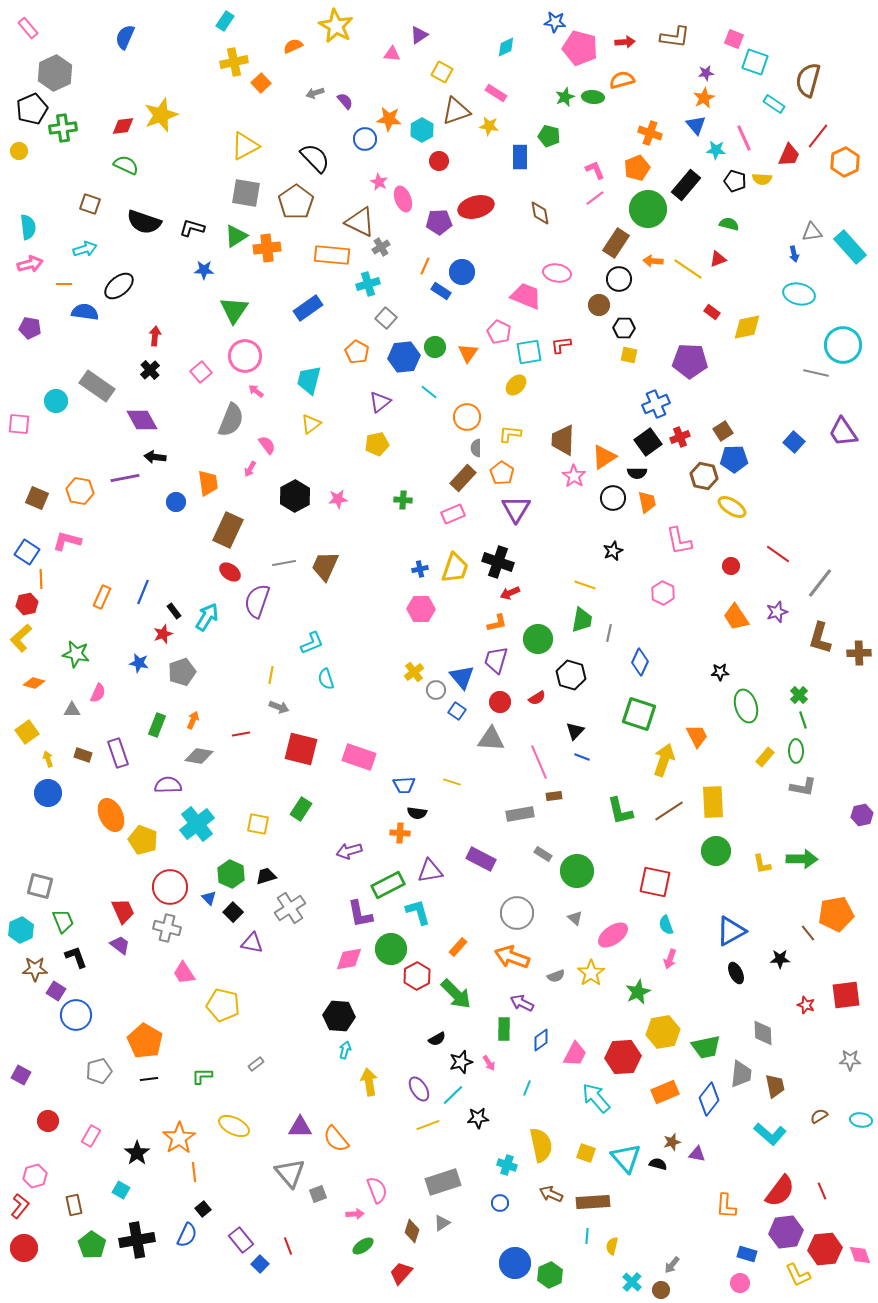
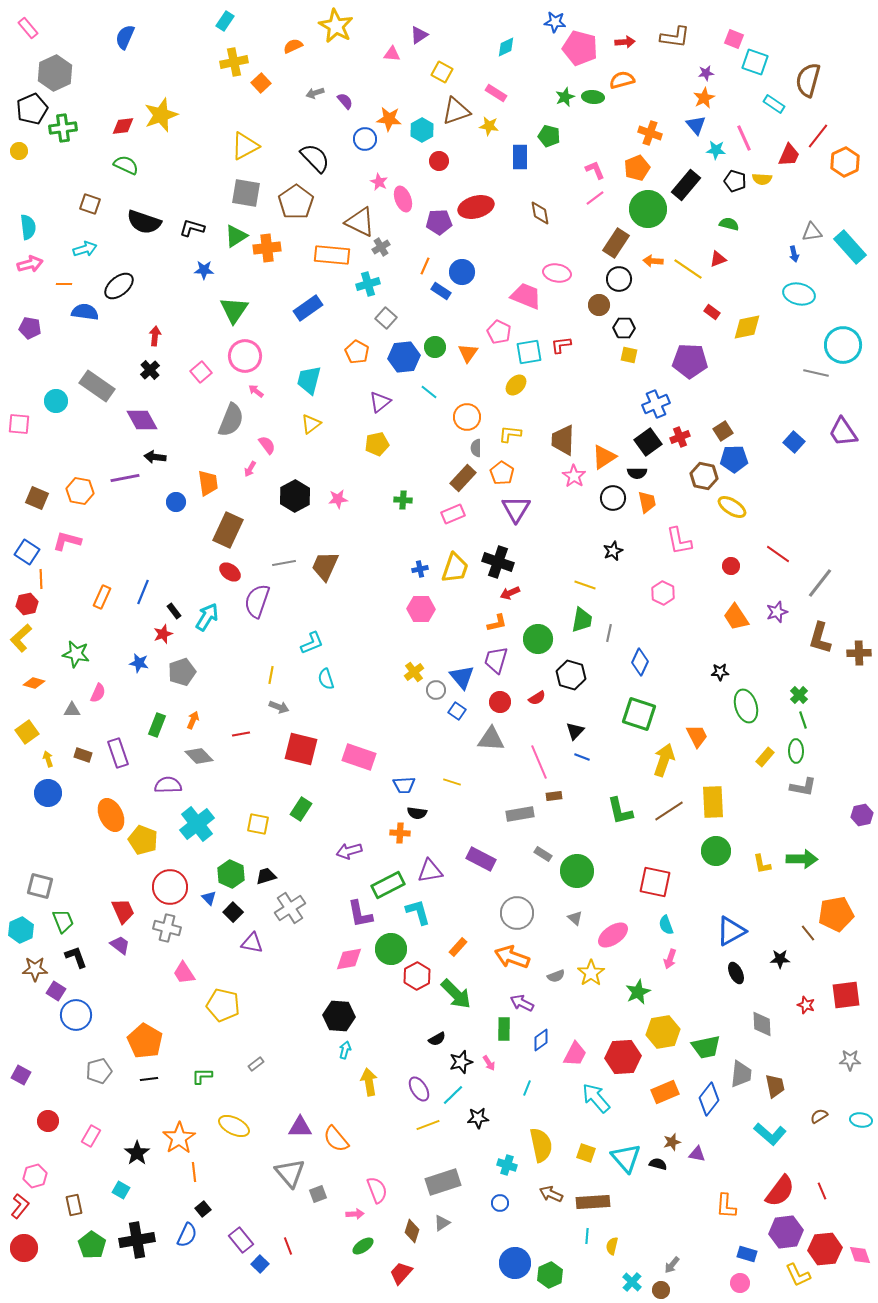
gray diamond at (199, 756): rotated 36 degrees clockwise
gray diamond at (763, 1033): moved 1 px left, 9 px up
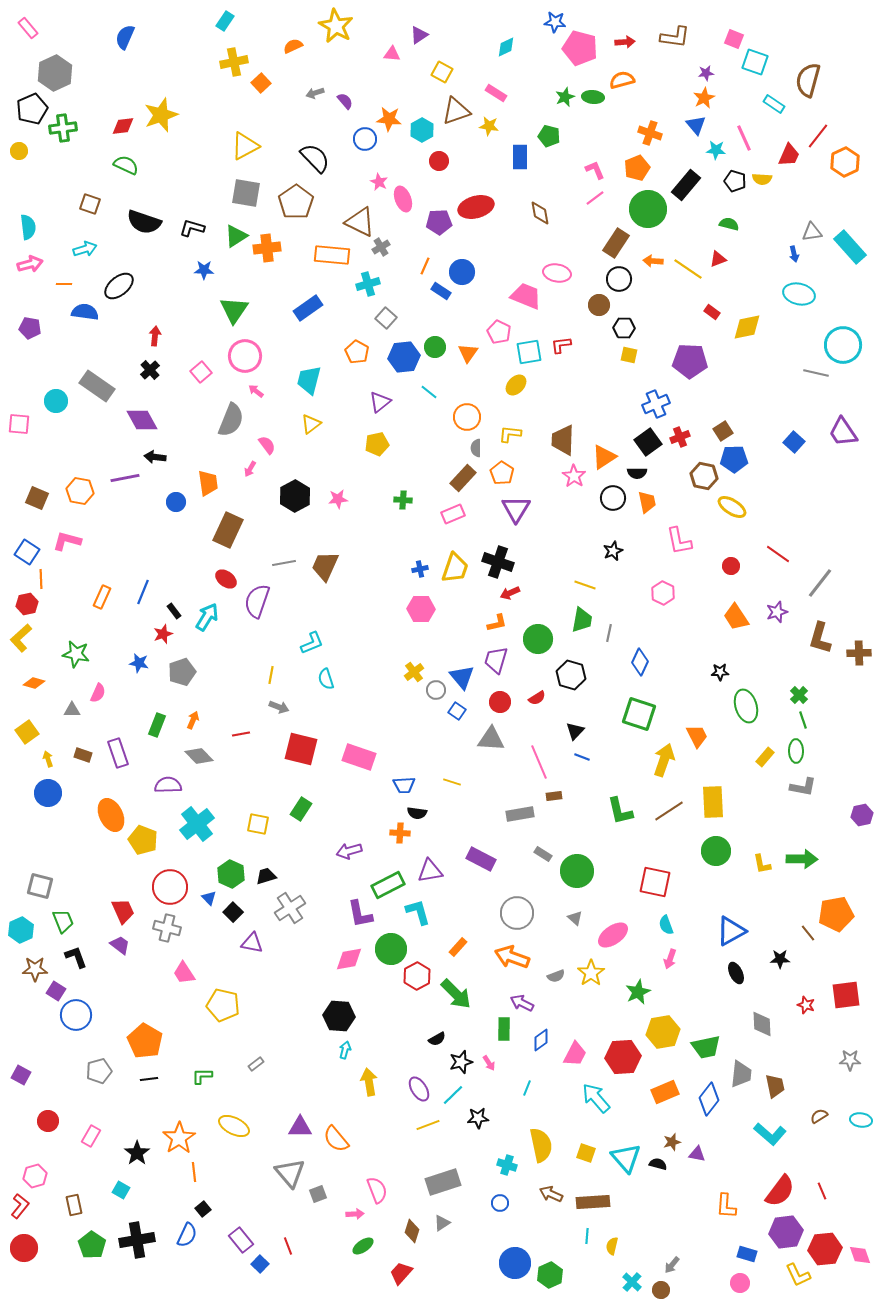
red ellipse at (230, 572): moved 4 px left, 7 px down
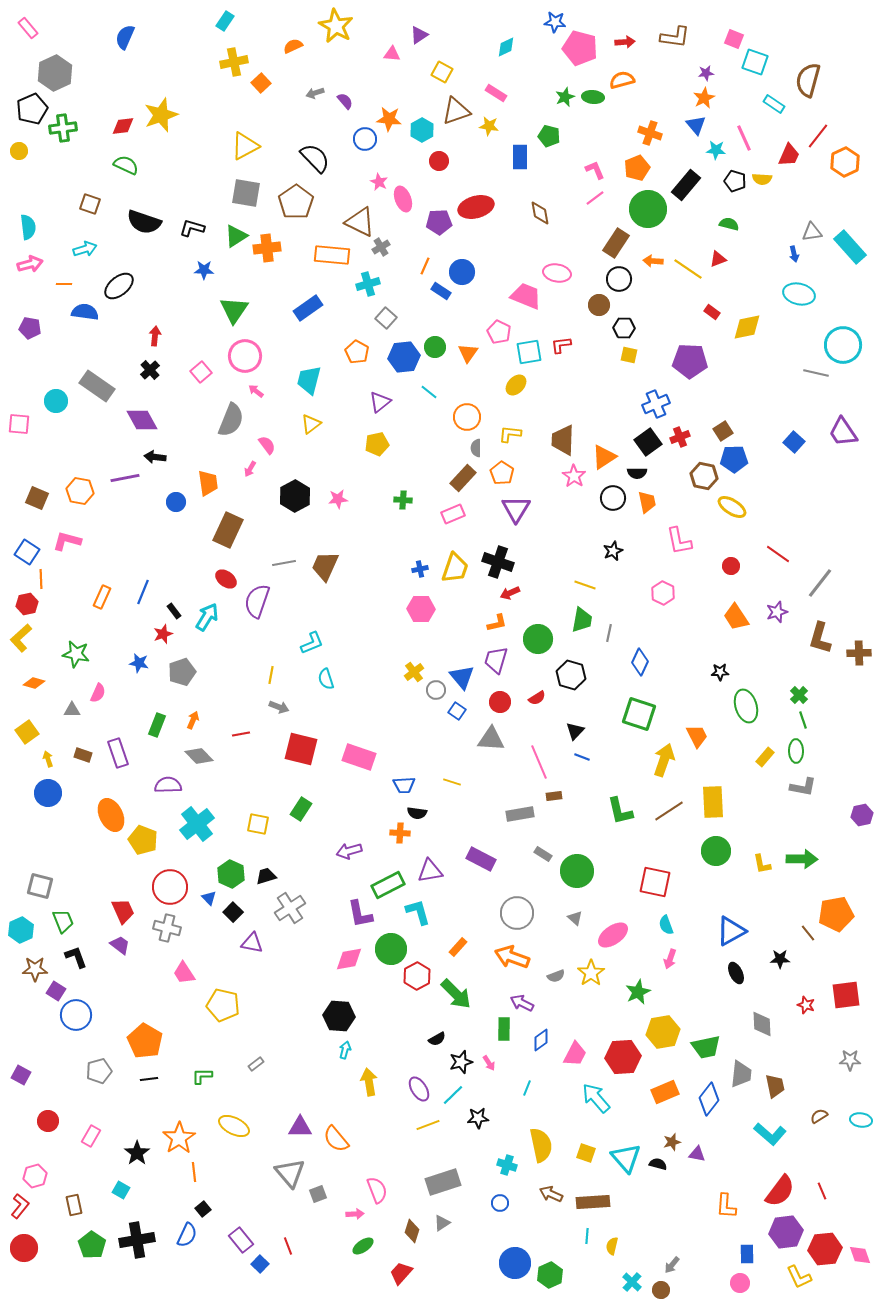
blue rectangle at (747, 1254): rotated 72 degrees clockwise
yellow L-shape at (798, 1275): moved 1 px right, 2 px down
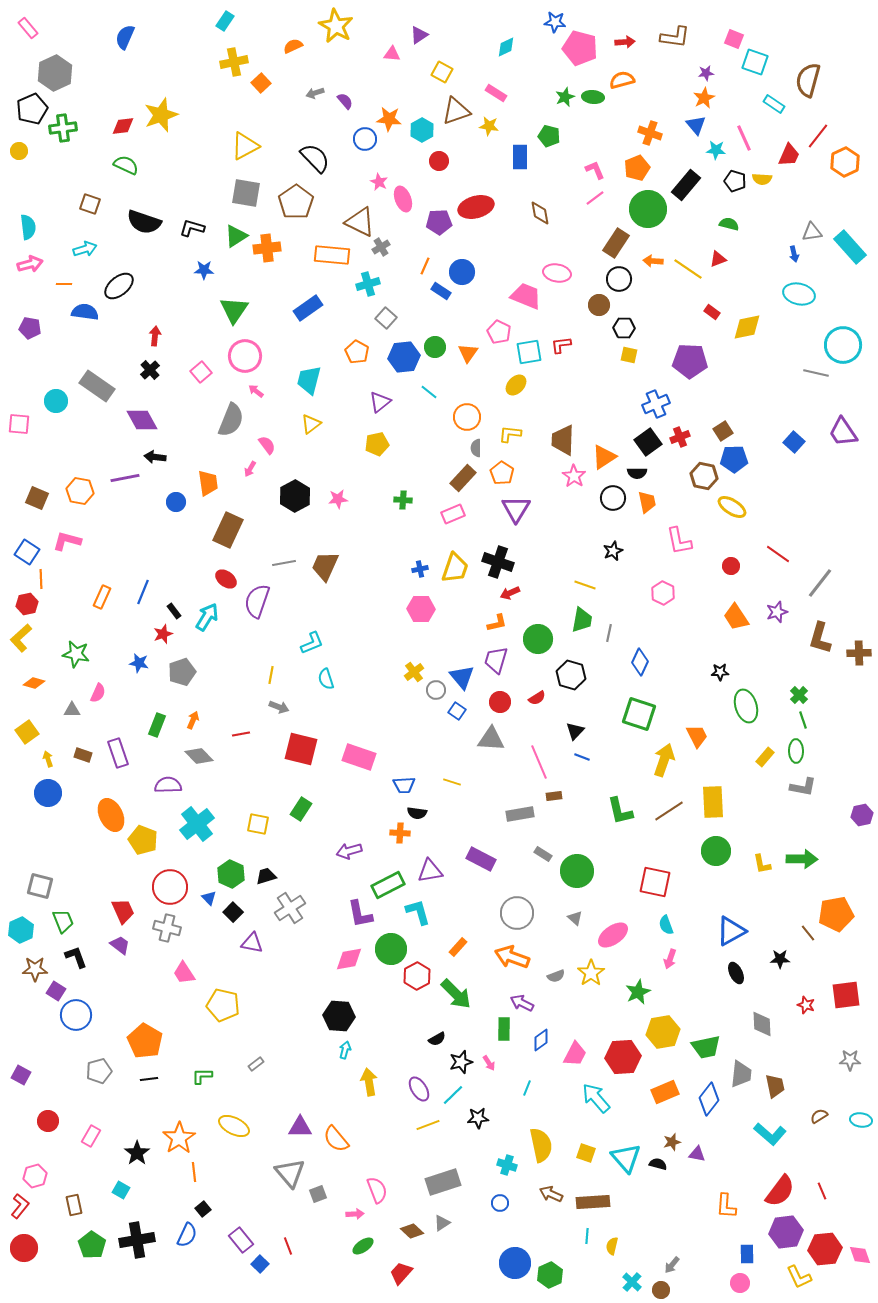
brown diamond at (412, 1231): rotated 65 degrees counterclockwise
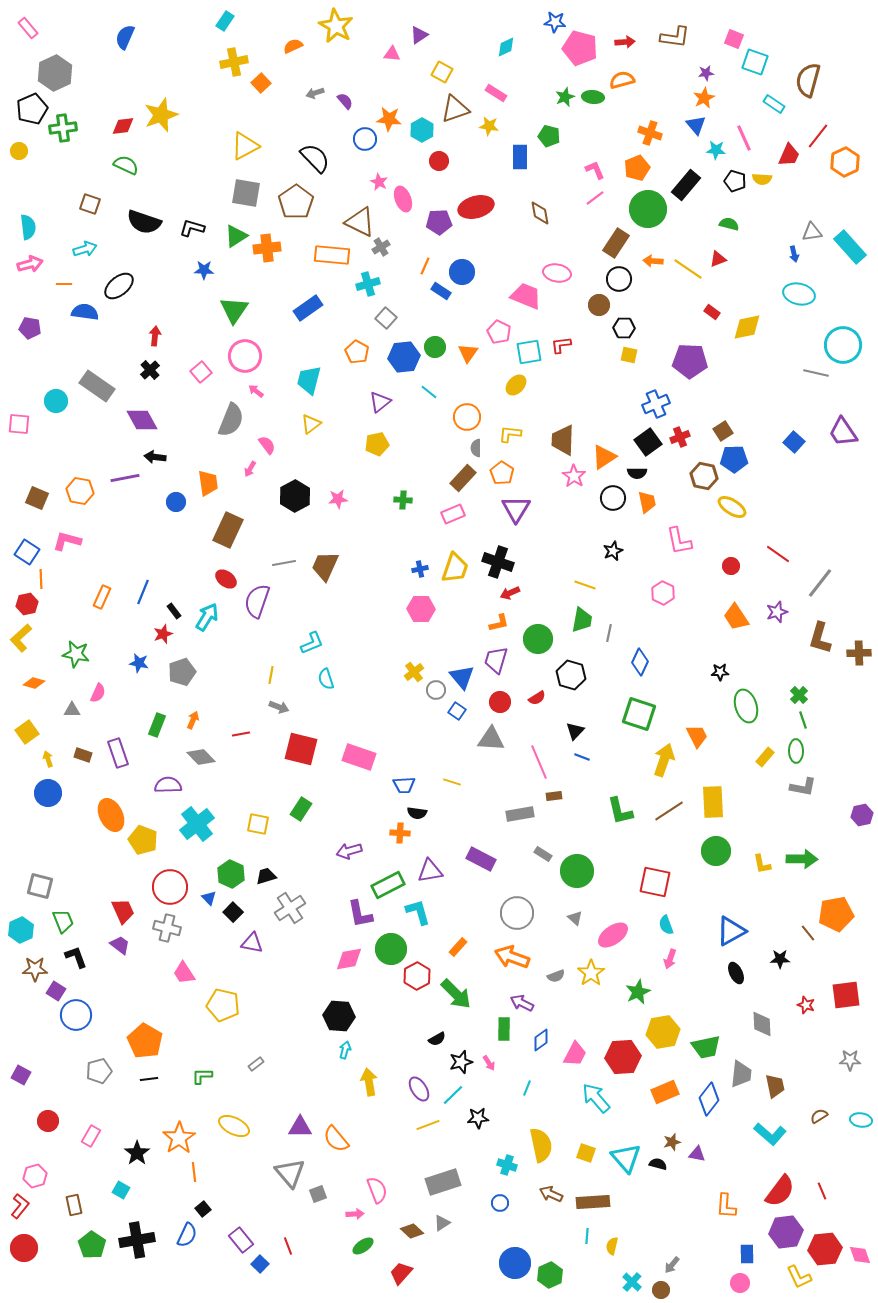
brown triangle at (456, 111): moved 1 px left, 2 px up
orange L-shape at (497, 623): moved 2 px right
gray diamond at (199, 756): moved 2 px right, 1 px down
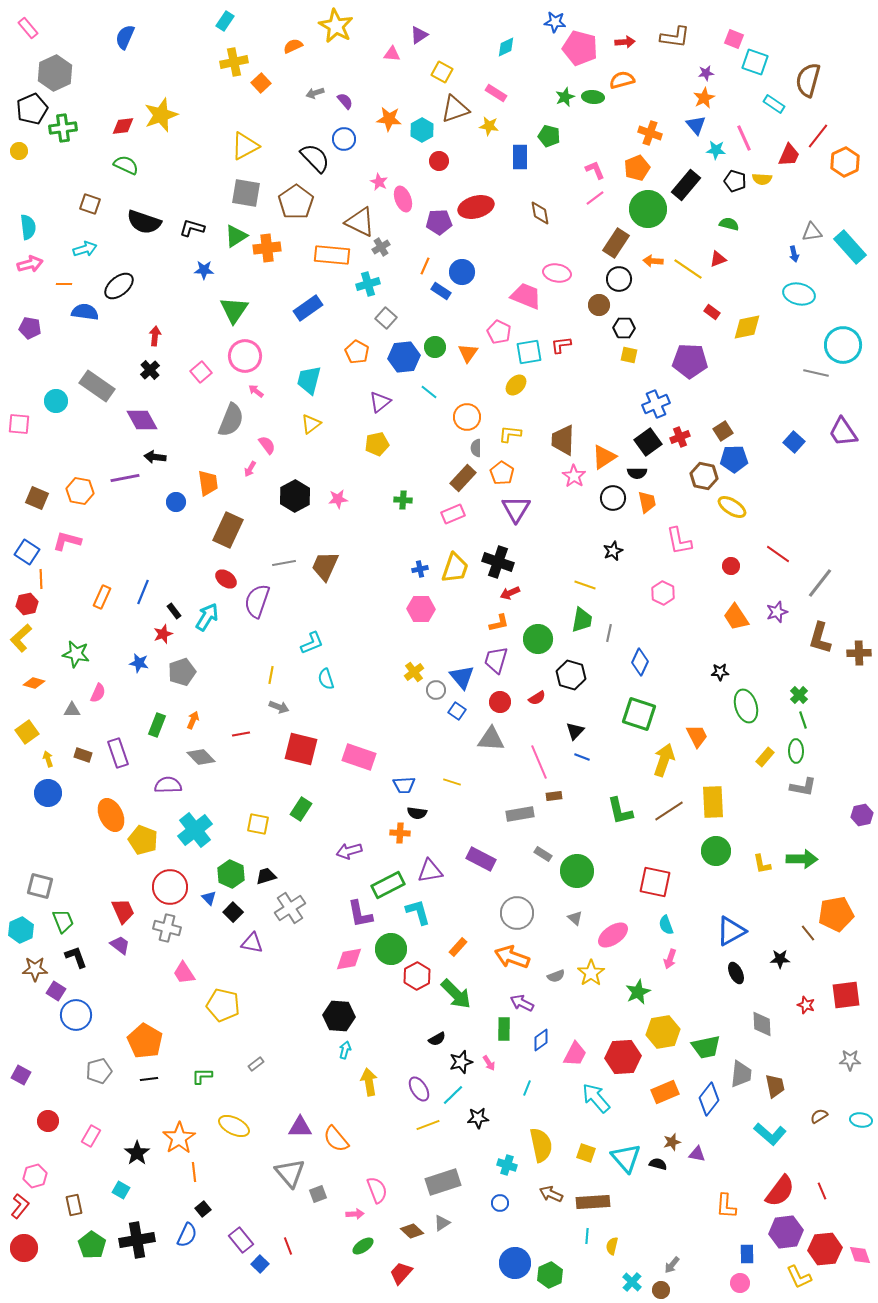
blue circle at (365, 139): moved 21 px left
cyan cross at (197, 824): moved 2 px left, 6 px down
